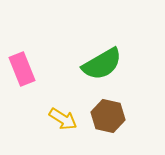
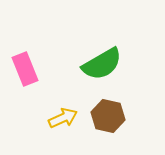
pink rectangle: moved 3 px right
yellow arrow: moved 1 px up; rotated 56 degrees counterclockwise
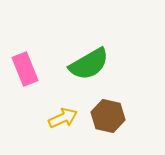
green semicircle: moved 13 px left
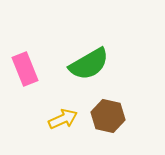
yellow arrow: moved 1 px down
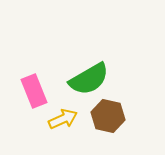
green semicircle: moved 15 px down
pink rectangle: moved 9 px right, 22 px down
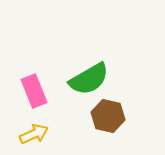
yellow arrow: moved 29 px left, 15 px down
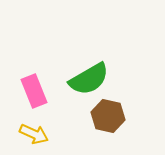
yellow arrow: rotated 48 degrees clockwise
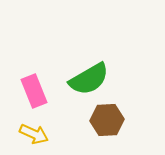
brown hexagon: moved 1 px left, 4 px down; rotated 16 degrees counterclockwise
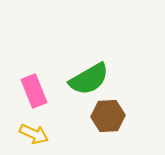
brown hexagon: moved 1 px right, 4 px up
